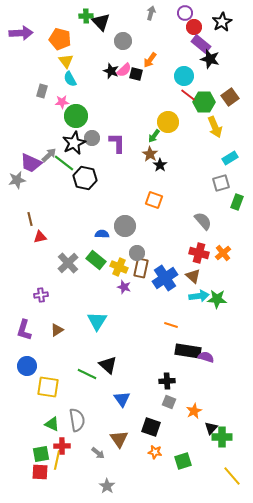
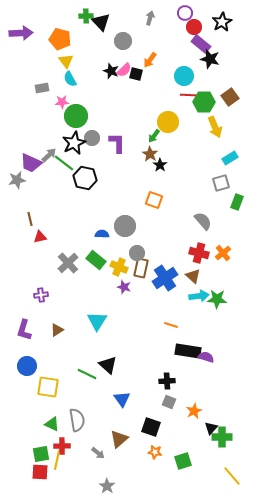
gray arrow at (151, 13): moved 1 px left, 5 px down
gray rectangle at (42, 91): moved 3 px up; rotated 64 degrees clockwise
red line at (188, 95): rotated 35 degrees counterclockwise
brown triangle at (119, 439): rotated 24 degrees clockwise
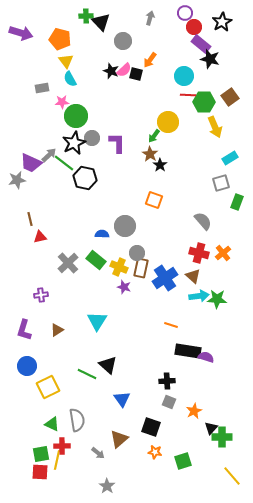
purple arrow at (21, 33): rotated 20 degrees clockwise
yellow square at (48, 387): rotated 35 degrees counterclockwise
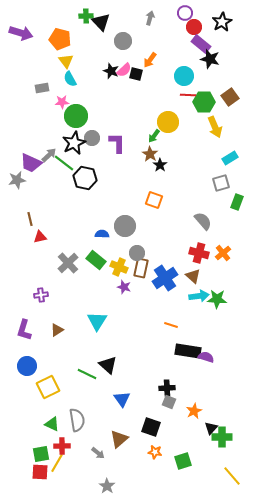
black cross at (167, 381): moved 7 px down
yellow line at (57, 460): moved 3 px down; rotated 18 degrees clockwise
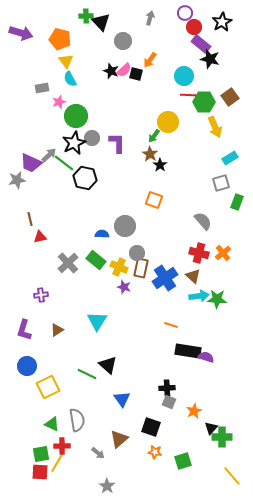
pink star at (62, 102): moved 3 px left; rotated 16 degrees counterclockwise
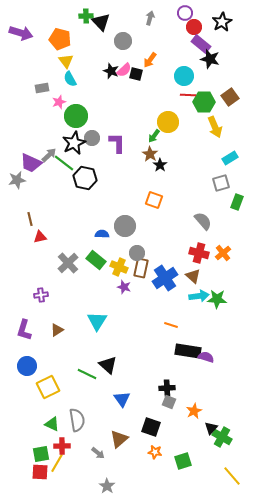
green cross at (222, 437): rotated 30 degrees clockwise
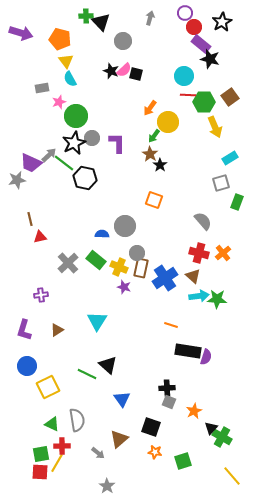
orange arrow at (150, 60): moved 48 px down
purple semicircle at (206, 357): rotated 91 degrees clockwise
